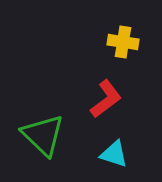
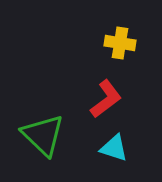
yellow cross: moved 3 px left, 1 px down
cyan triangle: moved 6 px up
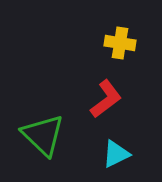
cyan triangle: moved 2 px right, 6 px down; rotated 44 degrees counterclockwise
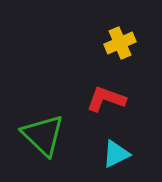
yellow cross: rotated 32 degrees counterclockwise
red L-shape: rotated 123 degrees counterclockwise
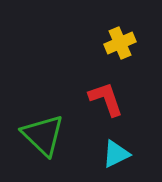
red L-shape: rotated 51 degrees clockwise
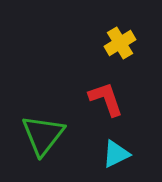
yellow cross: rotated 8 degrees counterclockwise
green triangle: rotated 24 degrees clockwise
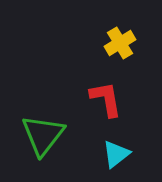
red L-shape: rotated 9 degrees clockwise
cyan triangle: rotated 12 degrees counterclockwise
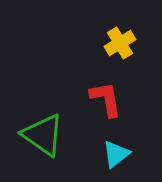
green triangle: rotated 33 degrees counterclockwise
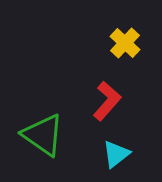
yellow cross: moved 5 px right; rotated 16 degrees counterclockwise
red L-shape: moved 1 px right, 2 px down; rotated 51 degrees clockwise
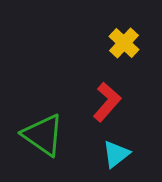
yellow cross: moved 1 px left
red L-shape: moved 1 px down
